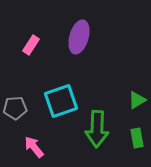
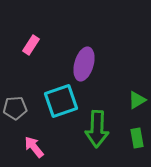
purple ellipse: moved 5 px right, 27 px down
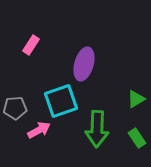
green triangle: moved 1 px left, 1 px up
green rectangle: rotated 24 degrees counterclockwise
pink arrow: moved 5 px right, 17 px up; rotated 100 degrees clockwise
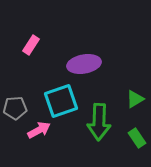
purple ellipse: rotated 64 degrees clockwise
green triangle: moved 1 px left
green arrow: moved 2 px right, 7 px up
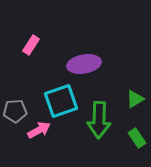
gray pentagon: moved 3 px down
green arrow: moved 2 px up
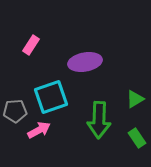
purple ellipse: moved 1 px right, 2 px up
cyan square: moved 10 px left, 4 px up
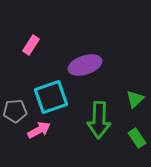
purple ellipse: moved 3 px down; rotated 8 degrees counterclockwise
green triangle: rotated 12 degrees counterclockwise
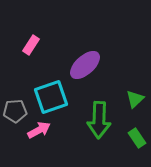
purple ellipse: rotated 24 degrees counterclockwise
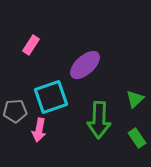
pink arrow: rotated 130 degrees clockwise
